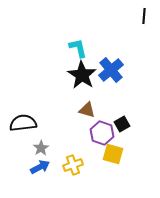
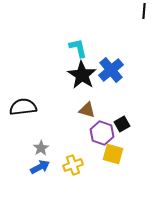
black line: moved 5 px up
black semicircle: moved 16 px up
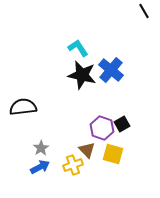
black line: rotated 35 degrees counterclockwise
cyan L-shape: rotated 20 degrees counterclockwise
blue cross: rotated 10 degrees counterclockwise
black star: rotated 20 degrees counterclockwise
brown triangle: moved 40 px down; rotated 30 degrees clockwise
purple hexagon: moved 5 px up
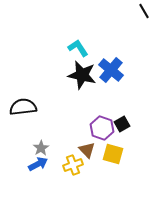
blue arrow: moved 2 px left, 3 px up
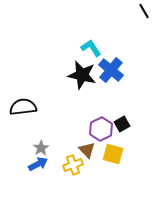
cyan L-shape: moved 13 px right
purple hexagon: moved 1 px left, 1 px down; rotated 15 degrees clockwise
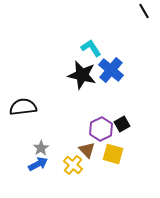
yellow cross: rotated 30 degrees counterclockwise
